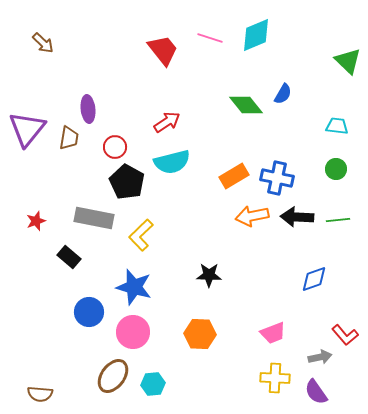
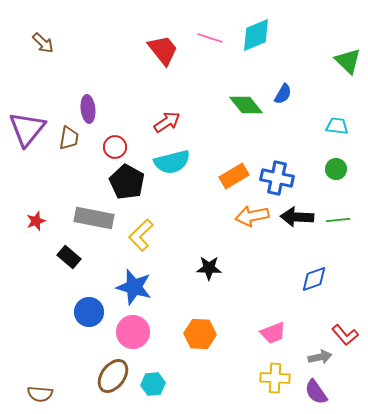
black star: moved 7 px up
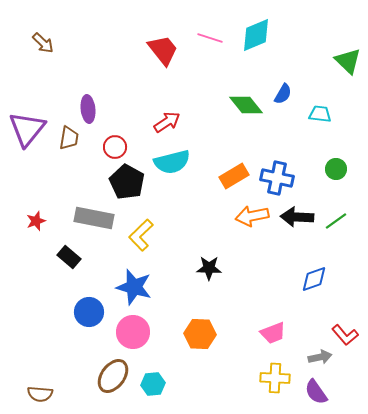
cyan trapezoid: moved 17 px left, 12 px up
green line: moved 2 px left, 1 px down; rotated 30 degrees counterclockwise
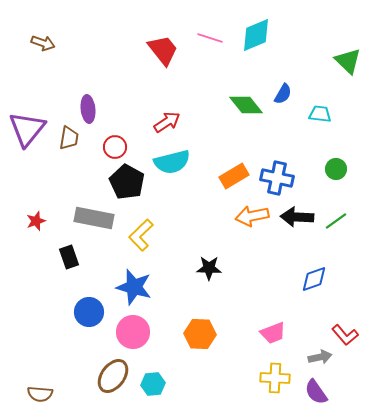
brown arrow: rotated 25 degrees counterclockwise
black rectangle: rotated 30 degrees clockwise
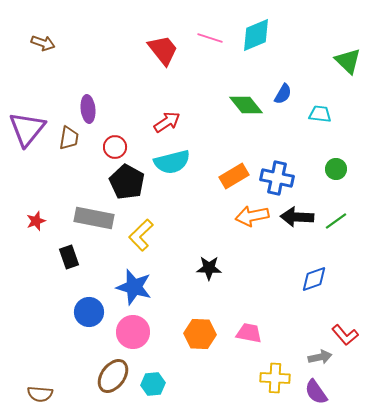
pink trapezoid: moved 24 px left; rotated 148 degrees counterclockwise
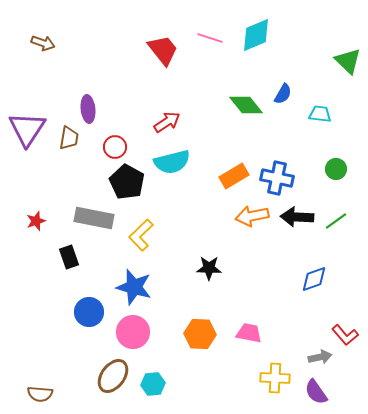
purple triangle: rotated 6 degrees counterclockwise
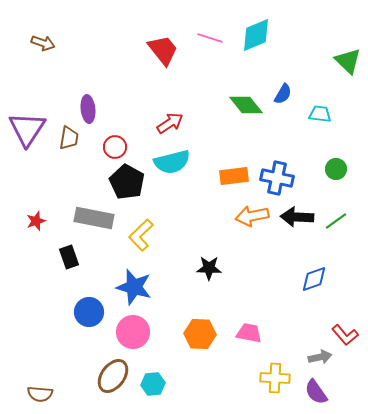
red arrow: moved 3 px right, 1 px down
orange rectangle: rotated 24 degrees clockwise
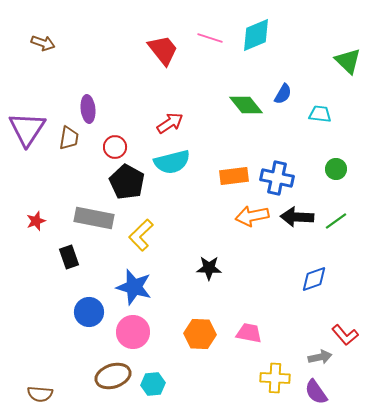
brown ellipse: rotated 36 degrees clockwise
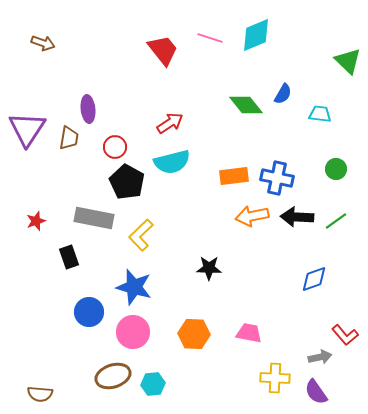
orange hexagon: moved 6 px left
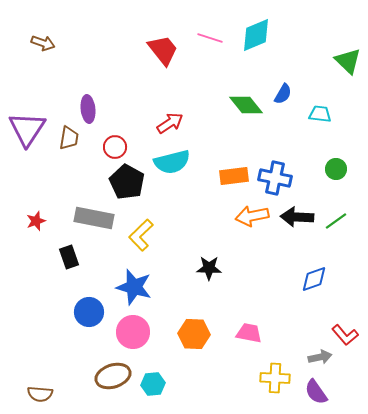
blue cross: moved 2 px left
